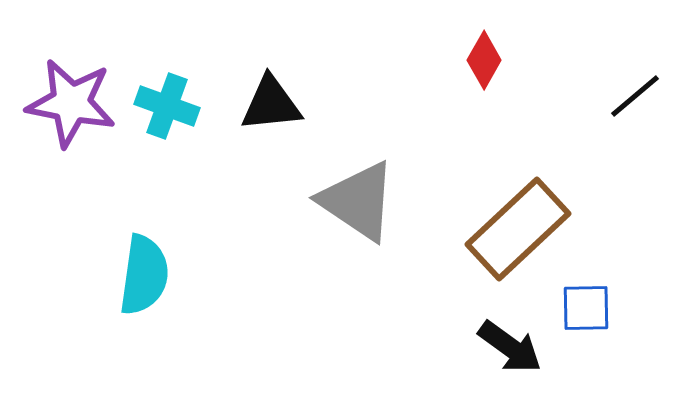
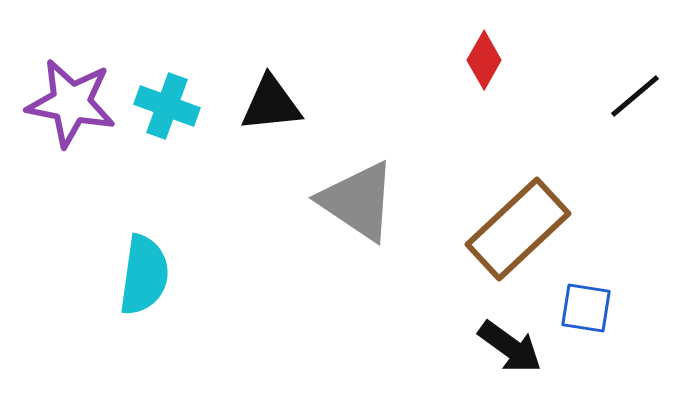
blue square: rotated 10 degrees clockwise
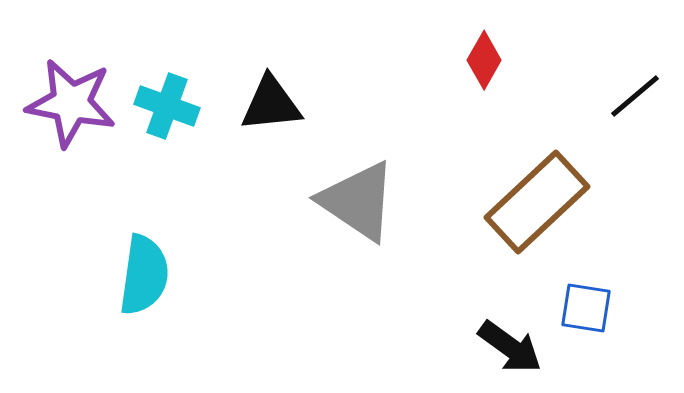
brown rectangle: moved 19 px right, 27 px up
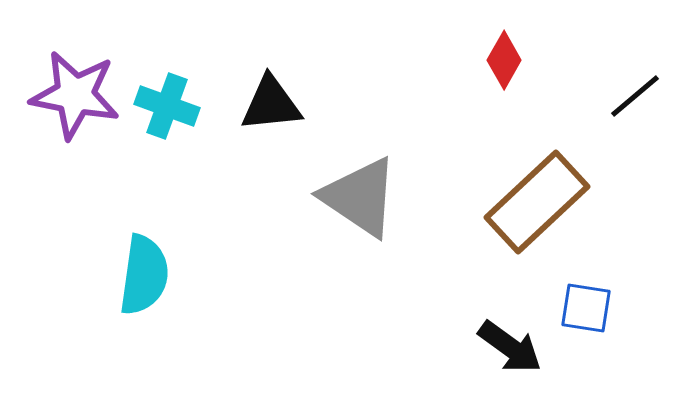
red diamond: moved 20 px right
purple star: moved 4 px right, 8 px up
gray triangle: moved 2 px right, 4 px up
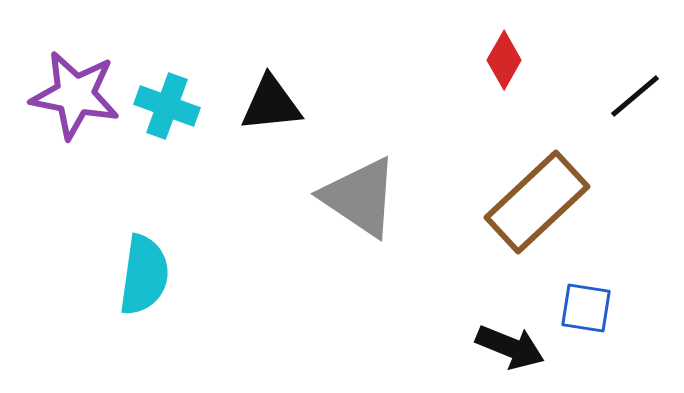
black arrow: rotated 14 degrees counterclockwise
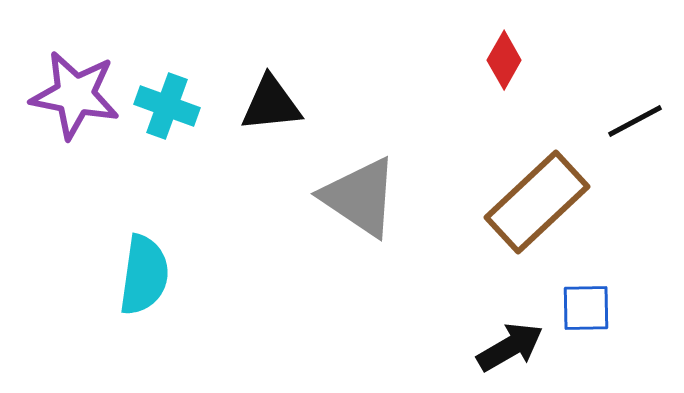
black line: moved 25 px down; rotated 12 degrees clockwise
blue square: rotated 10 degrees counterclockwise
black arrow: rotated 52 degrees counterclockwise
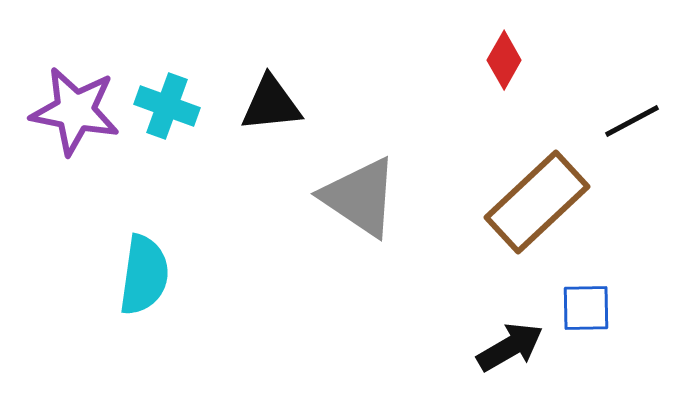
purple star: moved 16 px down
black line: moved 3 px left
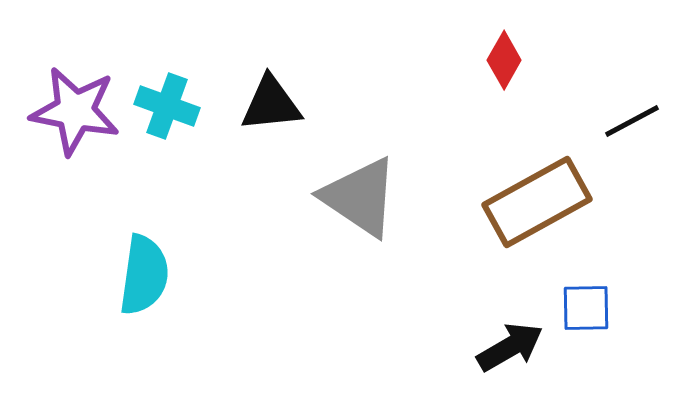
brown rectangle: rotated 14 degrees clockwise
